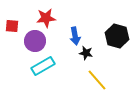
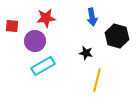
blue arrow: moved 17 px right, 19 px up
yellow line: rotated 55 degrees clockwise
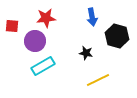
yellow line: moved 1 px right; rotated 50 degrees clockwise
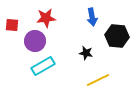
red square: moved 1 px up
black hexagon: rotated 10 degrees counterclockwise
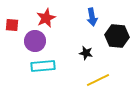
red star: rotated 18 degrees counterclockwise
cyan rectangle: rotated 25 degrees clockwise
